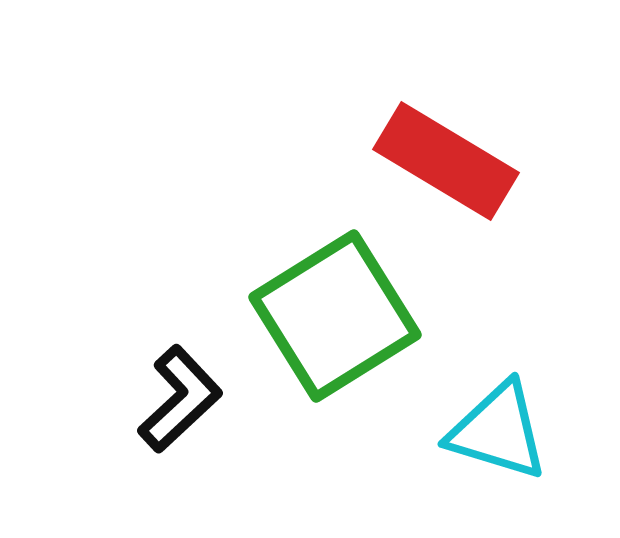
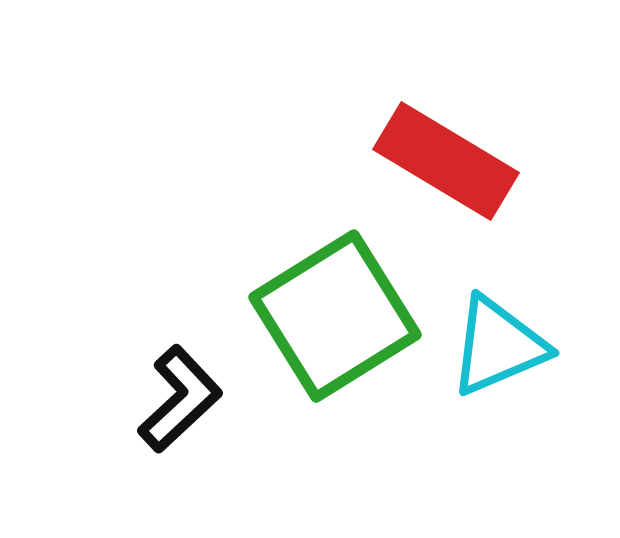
cyan triangle: moved 85 px up; rotated 40 degrees counterclockwise
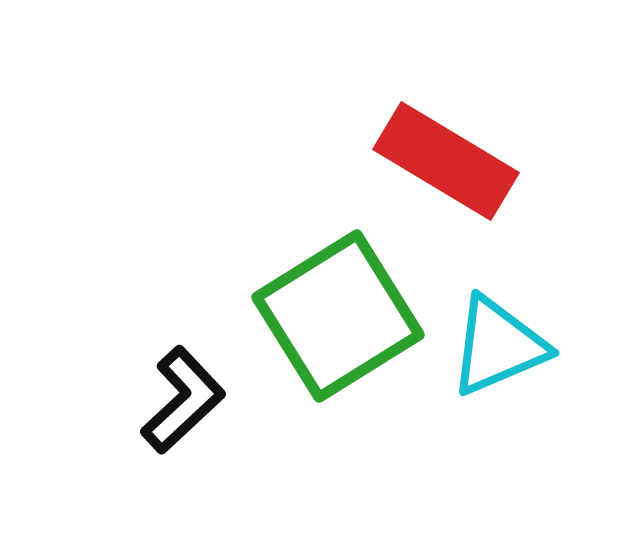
green square: moved 3 px right
black L-shape: moved 3 px right, 1 px down
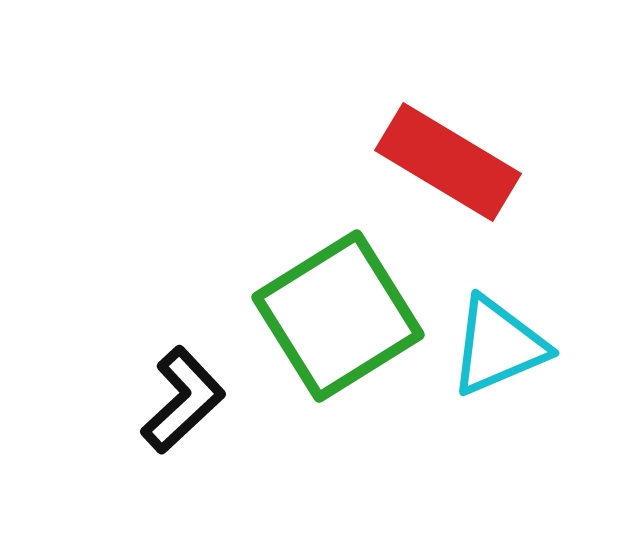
red rectangle: moved 2 px right, 1 px down
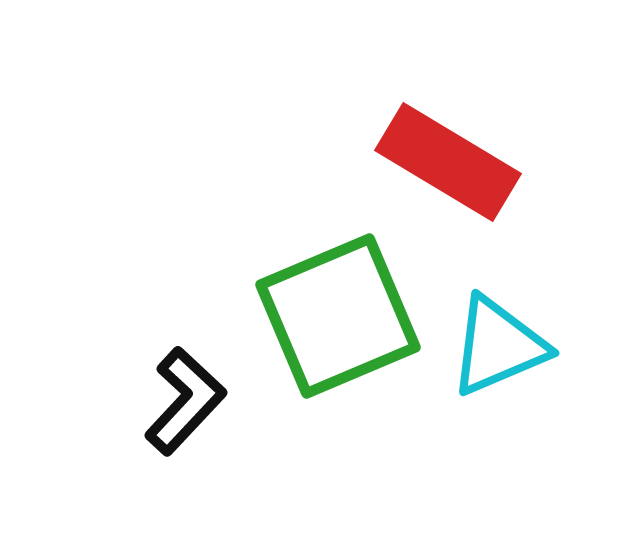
green square: rotated 9 degrees clockwise
black L-shape: moved 2 px right, 1 px down; rotated 4 degrees counterclockwise
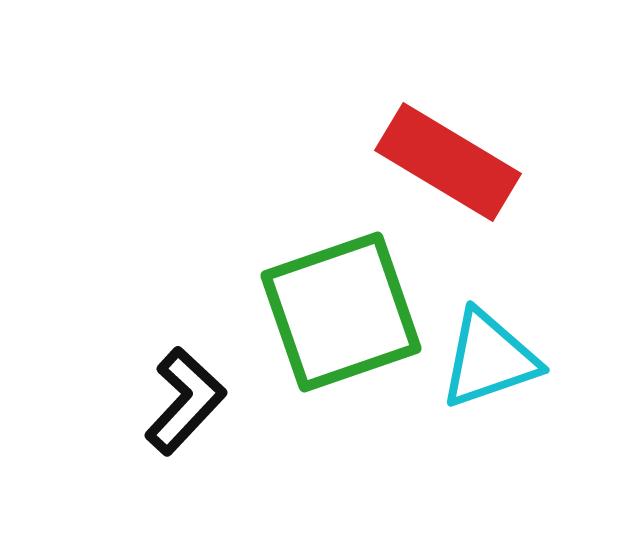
green square: moved 3 px right, 4 px up; rotated 4 degrees clockwise
cyan triangle: moved 9 px left, 13 px down; rotated 4 degrees clockwise
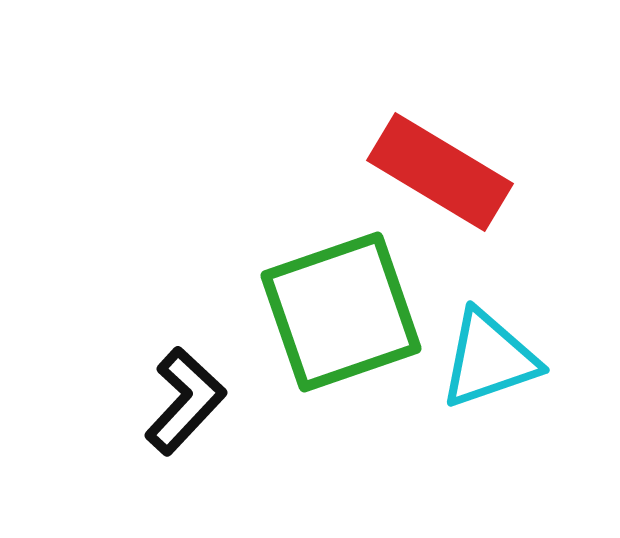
red rectangle: moved 8 px left, 10 px down
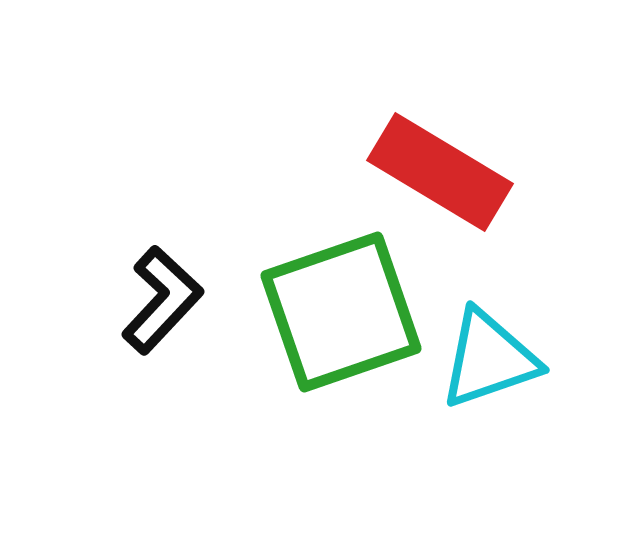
black L-shape: moved 23 px left, 101 px up
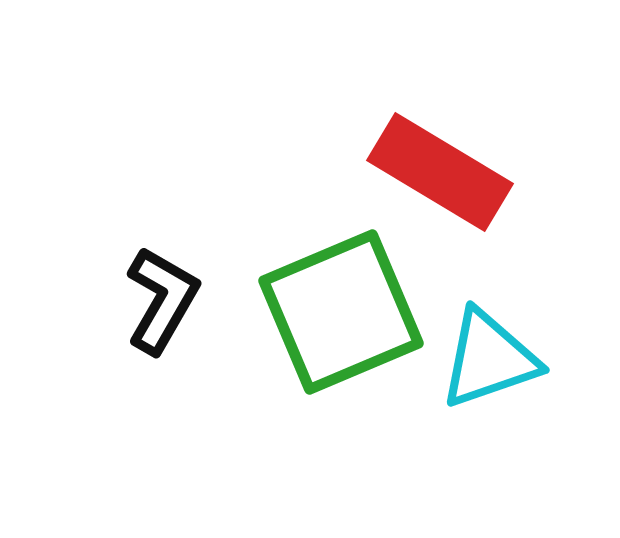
black L-shape: rotated 13 degrees counterclockwise
green square: rotated 4 degrees counterclockwise
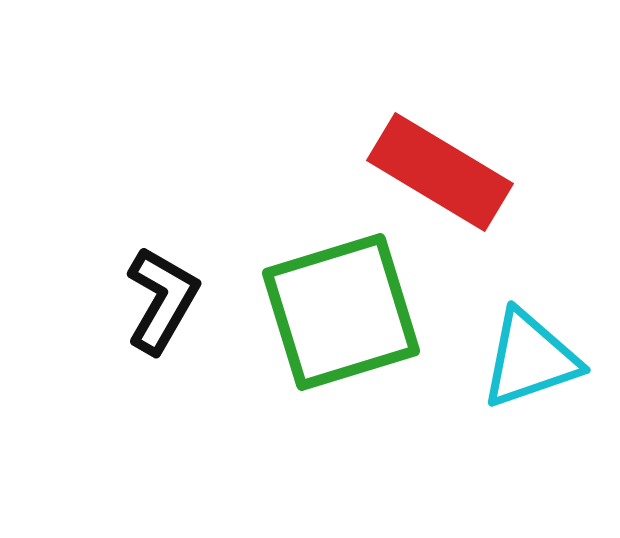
green square: rotated 6 degrees clockwise
cyan triangle: moved 41 px right
